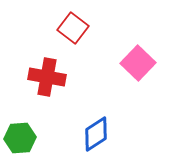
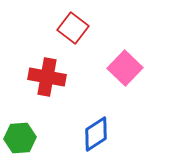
pink square: moved 13 px left, 5 px down
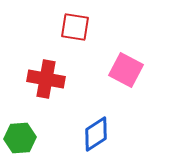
red square: moved 2 px right, 1 px up; rotated 28 degrees counterclockwise
pink square: moved 1 px right, 2 px down; rotated 16 degrees counterclockwise
red cross: moved 1 px left, 2 px down
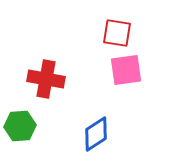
red square: moved 42 px right, 6 px down
pink square: rotated 36 degrees counterclockwise
green hexagon: moved 12 px up
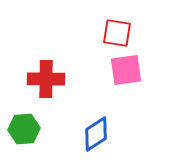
red cross: rotated 9 degrees counterclockwise
green hexagon: moved 4 px right, 3 px down
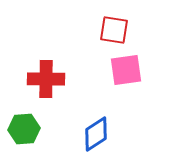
red square: moved 3 px left, 3 px up
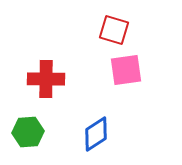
red square: rotated 8 degrees clockwise
green hexagon: moved 4 px right, 3 px down
